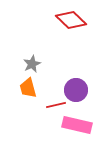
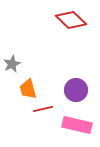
gray star: moved 20 px left
orange trapezoid: moved 1 px down
red line: moved 13 px left, 4 px down
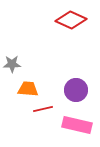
red diamond: rotated 20 degrees counterclockwise
gray star: rotated 24 degrees clockwise
orange trapezoid: rotated 110 degrees clockwise
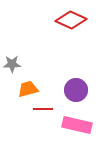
orange trapezoid: rotated 20 degrees counterclockwise
red line: rotated 12 degrees clockwise
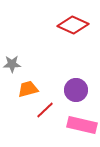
red diamond: moved 2 px right, 5 px down
red line: moved 2 px right, 1 px down; rotated 42 degrees counterclockwise
pink rectangle: moved 5 px right
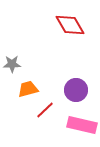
red diamond: moved 3 px left; rotated 36 degrees clockwise
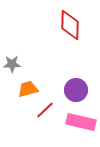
red diamond: rotated 32 degrees clockwise
pink rectangle: moved 1 px left, 3 px up
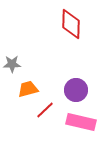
red diamond: moved 1 px right, 1 px up
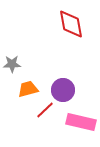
red diamond: rotated 12 degrees counterclockwise
purple circle: moved 13 px left
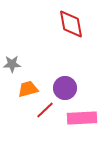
purple circle: moved 2 px right, 2 px up
pink rectangle: moved 1 px right, 4 px up; rotated 16 degrees counterclockwise
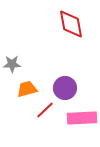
orange trapezoid: moved 1 px left
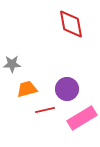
purple circle: moved 2 px right, 1 px down
red line: rotated 30 degrees clockwise
pink rectangle: rotated 28 degrees counterclockwise
